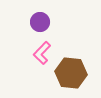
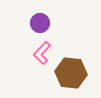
purple circle: moved 1 px down
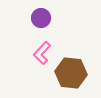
purple circle: moved 1 px right, 5 px up
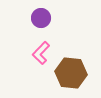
pink L-shape: moved 1 px left
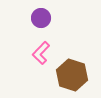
brown hexagon: moved 1 px right, 2 px down; rotated 12 degrees clockwise
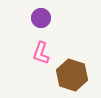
pink L-shape: rotated 25 degrees counterclockwise
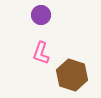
purple circle: moved 3 px up
